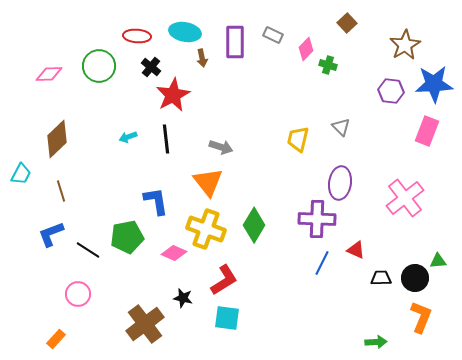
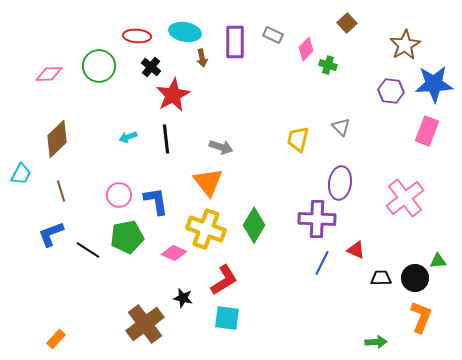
pink circle at (78, 294): moved 41 px right, 99 px up
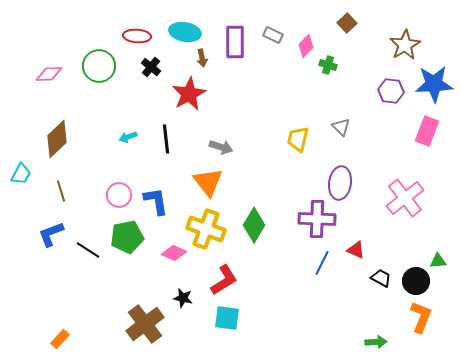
pink diamond at (306, 49): moved 3 px up
red star at (173, 95): moved 16 px right, 1 px up
black trapezoid at (381, 278): rotated 30 degrees clockwise
black circle at (415, 278): moved 1 px right, 3 px down
orange rectangle at (56, 339): moved 4 px right
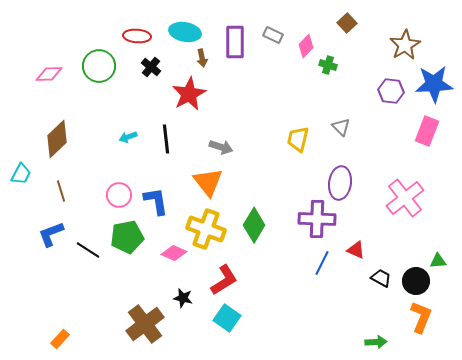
cyan square at (227, 318): rotated 28 degrees clockwise
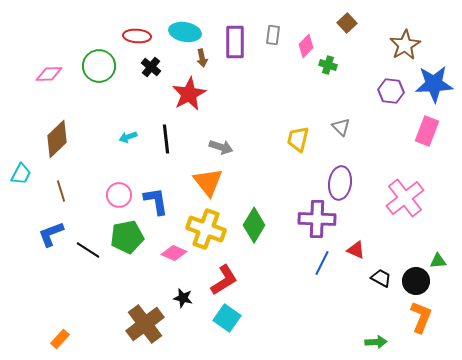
gray rectangle at (273, 35): rotated 72 degrees clockwise
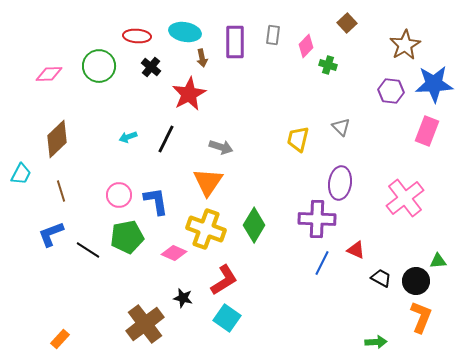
black line at (166, 139): rotated 32 degrees clockwise
orange triangle at (208, 182): rotated 12 degrees clockwise
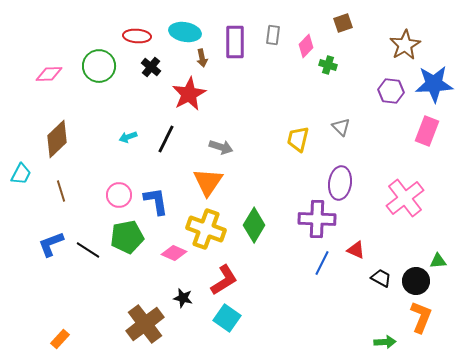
brown square at (347, 23): moved 4 px left; rotated 24 degrees clockwise
blue L-shape at (51, 234): moved 10 px down
green arrow at (376, 342): moved 9 px right
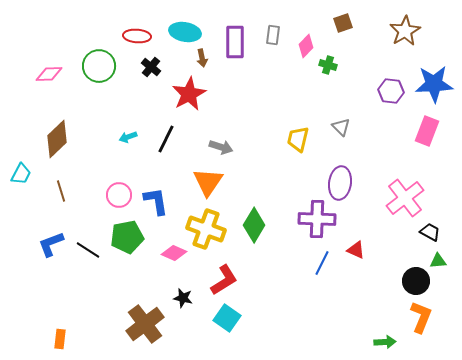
brown star at (405, 45): moved 14 px up
black trapezoid at (381, 278): moved 49 px right, 46 px up
orange rectangle at (60, 339): rotated 36 degrees counterclockwise
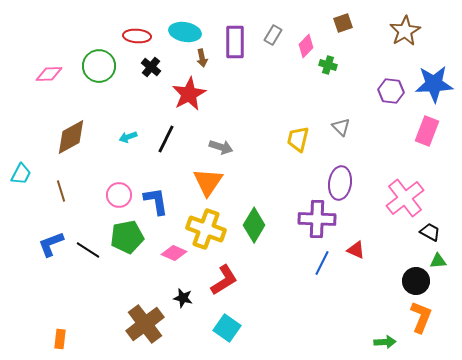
gray rectangle at (273, 35): rotated 24 degrees clockwise
brown diamond at (57, 139): moved 14 px right, 2 px up; rotated 15 degrees clockwise
cyan square at (227, 318): moved 10 px down
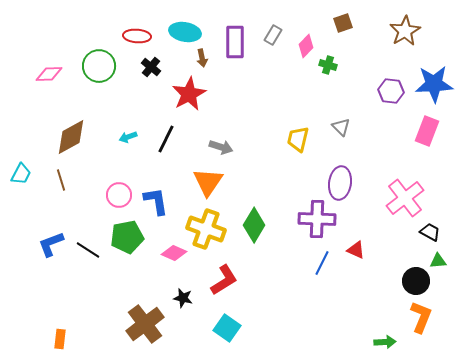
brown line at (61, 191): moved 11 px up
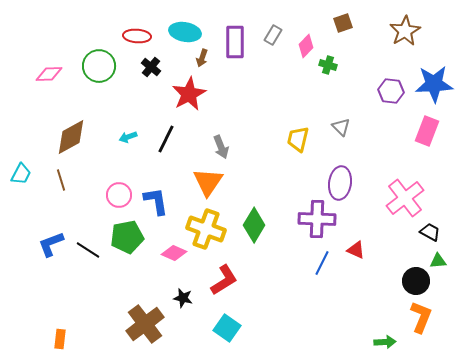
brown arrow at (202, 58): rotated 30 degrees clockwise
gray arrow at (221, 147): rotated 50 degrees clockwise
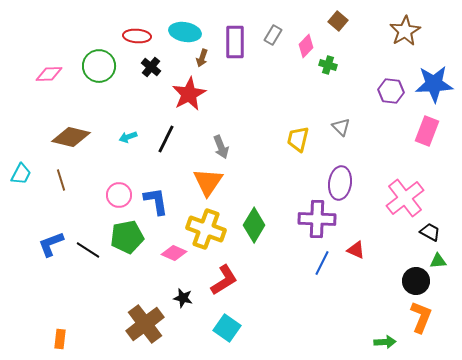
brown square at (343, 23): moved 5 px left, 2 px up; rotated 30 degrees counterclockwise
brown diamond at (71, 137): rotated 42 degrees clockwise
